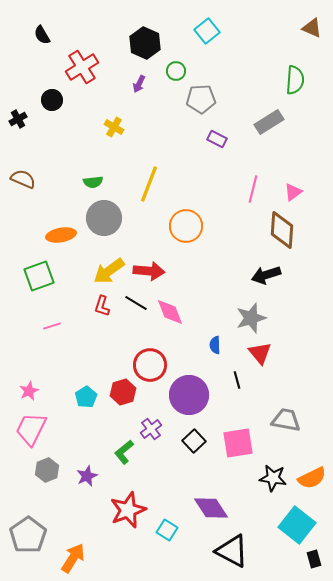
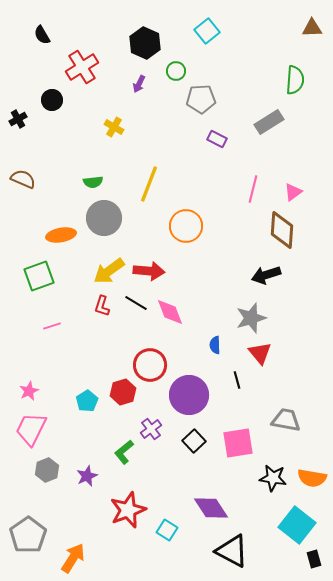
brown triangle at (312, 28): rotated 25 degrees counterclockwise
cyan pentagon at (86, 397): moved 1 px right, 4 px down
orange semicircle at (312, 478): rotated 36 degrees clockwise
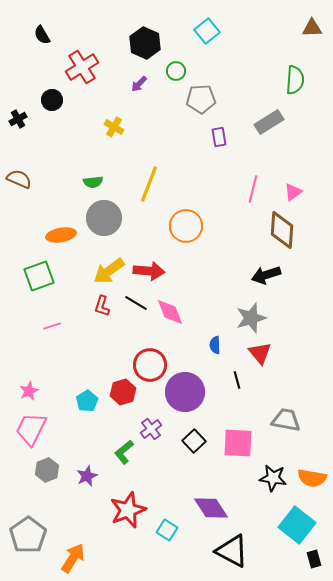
purple arrow at (139, 84): rotated 18 degrees clockwise
purple rectangle at (217, 139): moved 2 px right, 2 px up; rotated 54 degrees clockwise
brown semicircle at (23, 179): moved 4 px left
purple circle at (189, 395): moved 4 px left, 3 px up
pink square at (238, 443): rotated 12 degrees clockwise
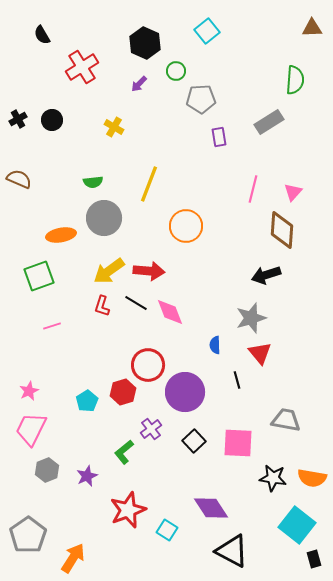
black circle at (52, 100): moved 20 px down
pink triangle at (293, 192): rotated 12 degrees counterclockwise
red circle at (150, 365): moved 2 px left
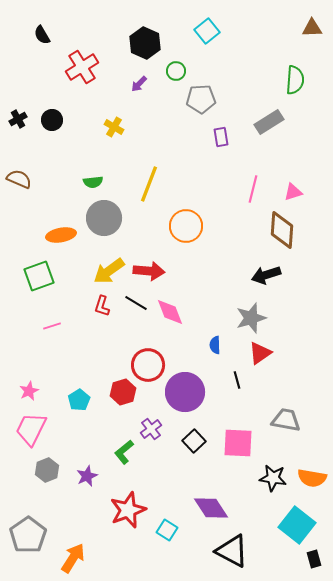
purple rectangle at (219, 137): moved 2 px right
pink triangle at (293, 192): rotated 30 degrees clockwise
red triangle at (260, 353): rotated 35 degrees clockwise
cyan pentagon at (87, 401): moved 8 px left, 1 px up
